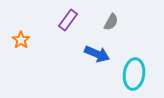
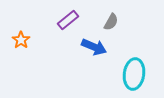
purple rectangle: rotated 15 degrees clockwise
blue arrow: moved 3 px left, 7 px up
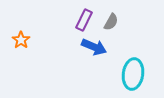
purple rectangle: moved 16 px right; rotated 25 degrees counterclockwise
cyan ellipse: moved 1 px left
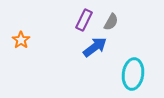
blue arrow: moved 1 px right; rotated 60 degrees counterclockwise
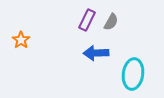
purple rectangle: moved 3 px right
blue arrow: moved 1 px right, 6 px down; rotated 145 degrees counterclockwise
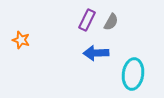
orange star: rotated 18 degrees counterclockwise
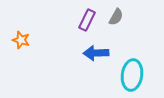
gray semicircle: moved 5 px right, 5 px up
cyan ellipse: moved 1 px left, 1 px down
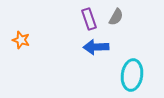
purple rectangle: moved 2 px right, 1 px up; rotated 45 degrees counterclockwise
blue arrow: moved 6 px up
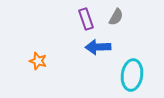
purple rectangle: moved 3 px left
orange star: moved 17 px right, 21 px down
blue arrow: moved 2 px right
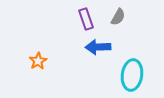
gray semicircle: moved 2 px right
orange star: rotated 24 degrees clockwise
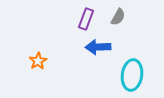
purple rectangle: rotated 40 degrees clockwise
